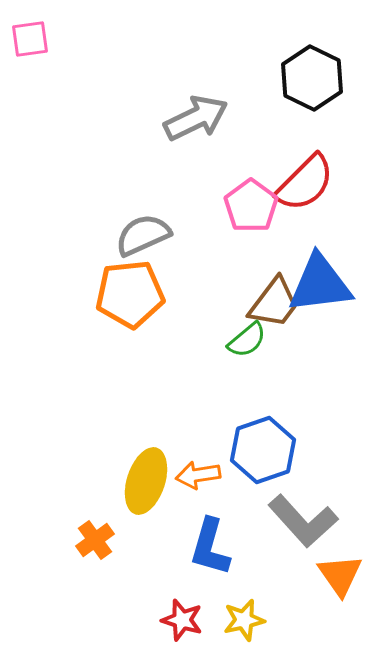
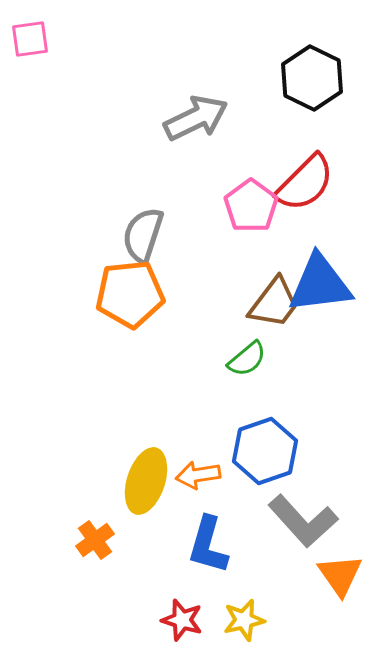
gray semicircle: rotated 48 degrees counterclockwise
green semicircle: moved 19 px down
blue hexagon: moved 2 px right, 1 px down
blue L-shape: moved 2 px left, 2 px up
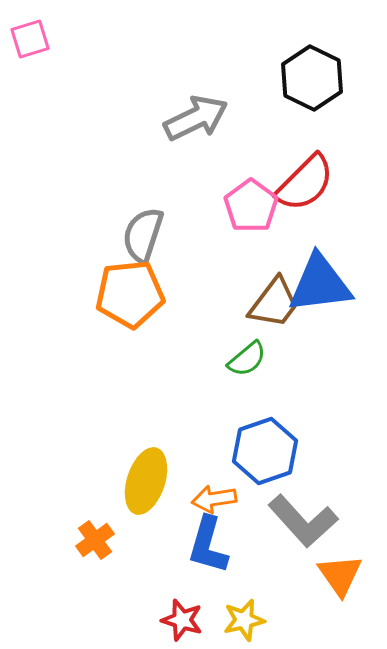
pink square: rotated 9 degrees counterclockwise
orange arrow: moved 16 px right, 24 px down
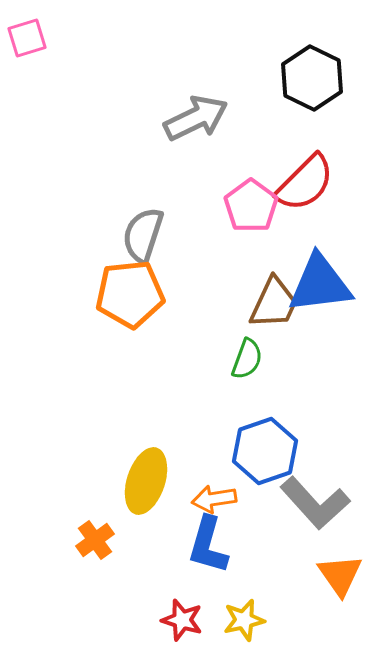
pink square: moved 3 px left, 1 px up
brown trapezoid: rotated 12 degrees counterclockwise
green semicircle: rotated 30 degrees counterclockwise
gray L-shape: moved 12 px right, 18 px up
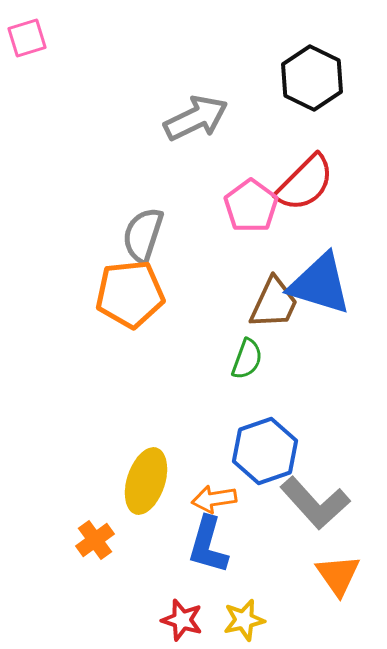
blue triangle: rotated 24 degrees clockwise
orange triangle: moved 2 px left
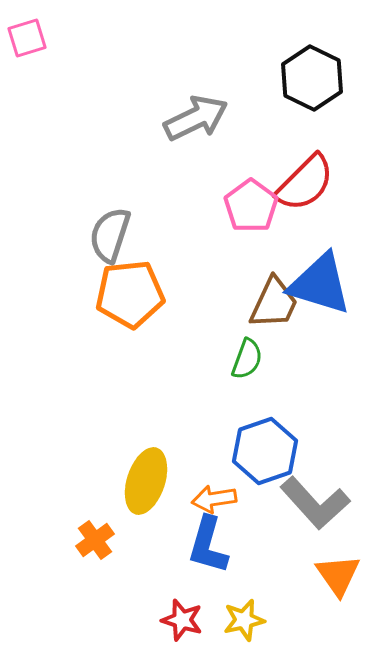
gray semicircle: moved 33 px left
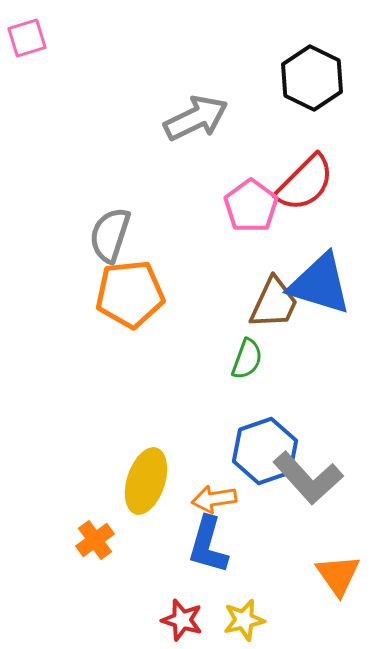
gray L-shape: moved 7 px left, 25 px up
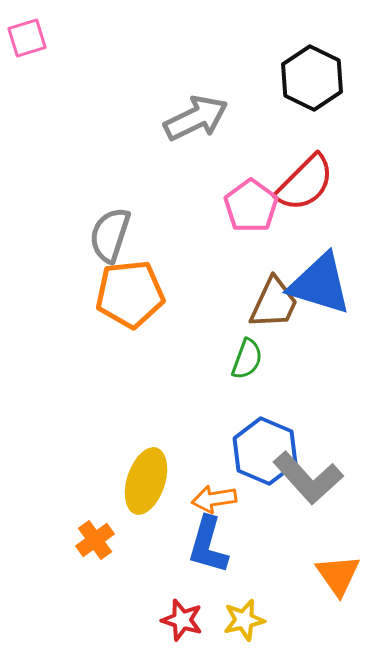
blue hexagon: rotated 18 degrees counterclockwise
